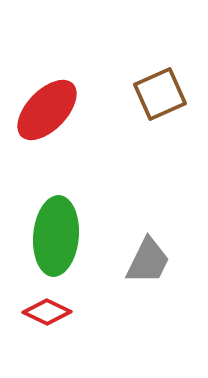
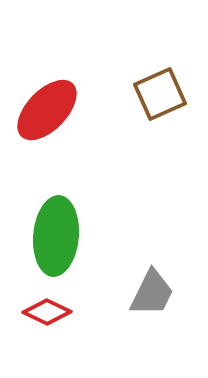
gray trapezoid: moved 4 px right, 32 px down
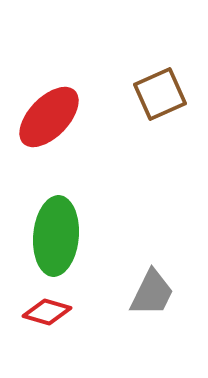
red ellipse: moved 2 px right, 7 px down
red diamond: rotated 9 degrees counterclockwise
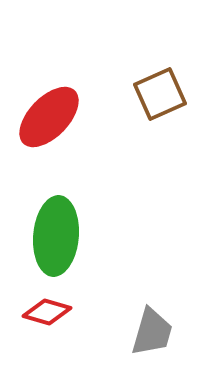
gray trapezoid: moved 39 px down; rotated 10 degrees counterclockwise
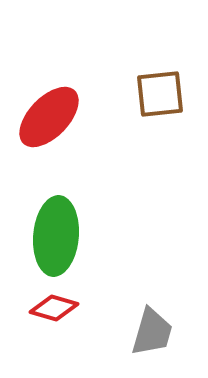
brown square: rotated 18 degrees clockwise
red diamond: moved 7 px right, 4 px up
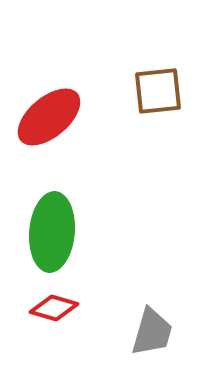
brown square: moved 2 px left, 3 px up
red ellipse: rotated 6 degrees clockwise
green ellipse: moved 4 px left, 4 px up
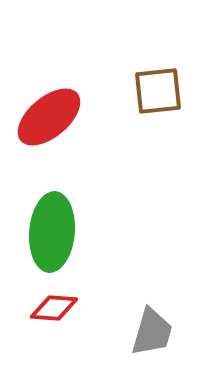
red diamond: rotated 12 degrees counterclockwise
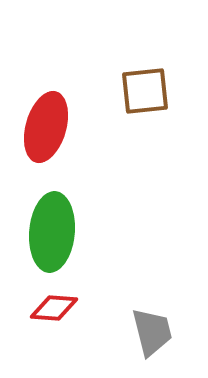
brown square: moved 13 px left
red ellipse: moved 3 px left, 10 px down; rotated 34 degrees counterclockwise
gray trapezoid: rotated 30 degrees counterclockwise
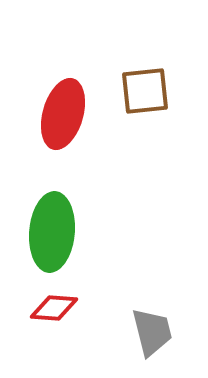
red ellipse: moved 17 px right, 13 px up
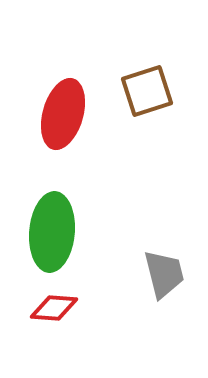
brown square: moved 2 px right; rotated 12 degrees counterclockwise
gray trapezoid: moved 12 px right, 58 px up
